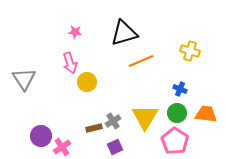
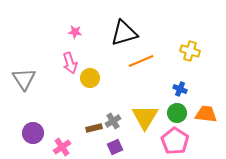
yellow circle: moved 3 px right, 4 px up
purple circle: moved 8 px left, 3 px up
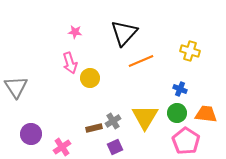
black triangle: rotated 32 degrees counterclockwise
gray triangle: moved 8 px left, 8 px down
purple circle: moved 2 px left, 1 px down
pink pentagon: moved 11 px right
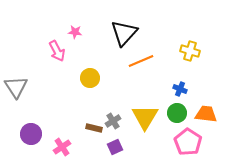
pink arrow: moved 13 px left, 12 px up; rotated 10 degrees counterclockwise
brown rectangle: rotated 28 degrees clockwise
pink pentagon: moved 2 px right, 1 px down
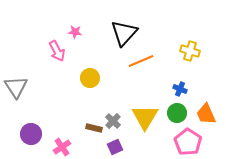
orange trapezoid: rotated 120 degrees counterclockwise
gray cross: rotated 14 degrees counterclockwise
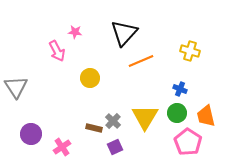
orange trapezoid: moved 2 px down; rotated 10 degrees clockwise
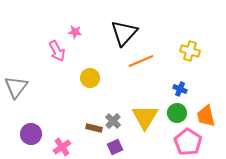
gray triangle: rotated 10 degrees clockwise
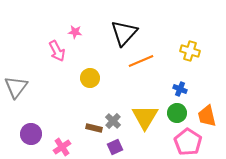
orange trapezoid: moved 1 px right
